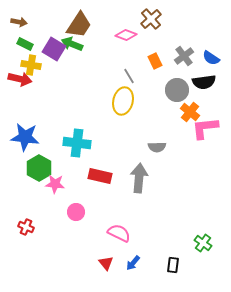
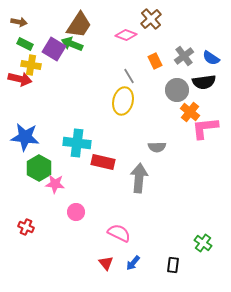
red rectangle: moved 3 px right, 14 px up
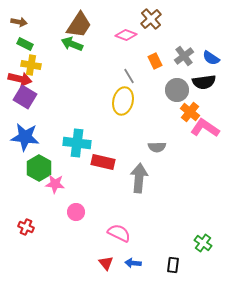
purple square: moved 29 px left, 48 px down
pink L-shape: rotated 40 degrees clockwise
blue arrow: rotated 56 degrees clockwise
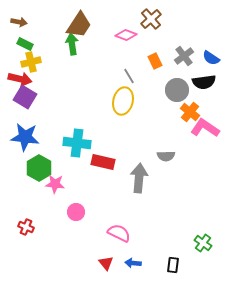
green arrow: rotated 60 degrees clockwise
yellow cross: moved 3 px up; rotated 24 degrees counterclockwise
gray semicircle: moved 9 px right, 9 px down
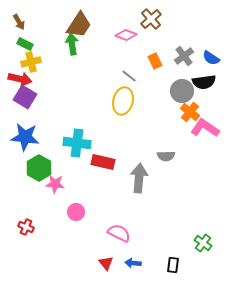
brown arrow: rotated 49 degrees clockwise
gray line: rotated 21 degrees counterclockwise
gray circle: moved 5 px right, 1 px down
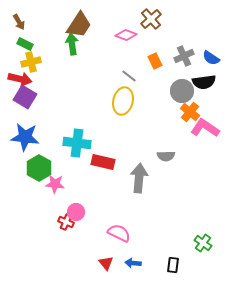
gray cross: rotated 12 degrees clockwise
red cross: moved 40 px right, 5 px up
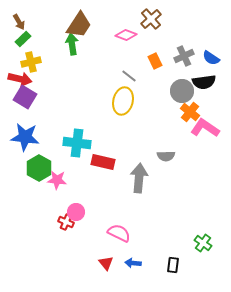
green rectangle: moved 2 px left, 5 px up; rotated 70 degrees counterclockwise
pink star: moved 2 px right, 4 px up
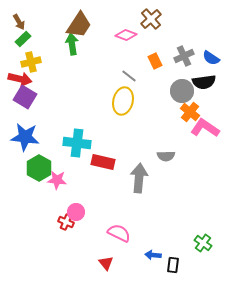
blue arrow: moved 20 px right, 8 px up
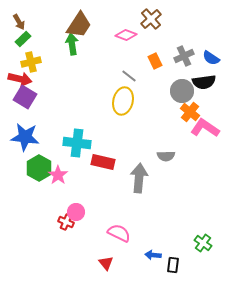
pink star: moved 1 px right, 5 px up; rotated 30 degrees clockwise
